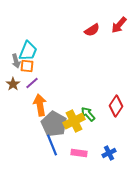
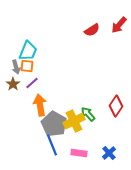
gray arrow: moved 6 px down
blue cross: rotated 16 degrees counterclockwise
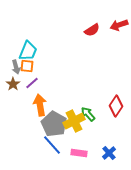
red arrow: rotated 30 degrees clockwise
blue line: rotated 20 degrees counterclockwise
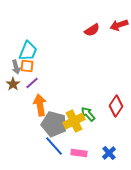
gray pentagon: rotated 15 degrees counterclockwise
blue line: moved 2 px right, 1 px down
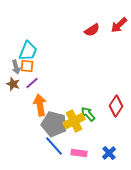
red arrow: rotated 24 degrees counterclockwise
brown star: rotated 16 degrees counterclockwise
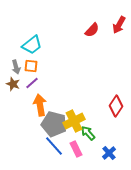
red arrow: rotated 18 degrees counterclockwise
red semicircle: rotated 14 degrees counterclockwise
cyan trapezoid: moved 4 px right, 6 px up; rotated 30 degrees clockwise
orange square: moved 4 px right
green arrow: moved 19 px down
pink rectangle: moved 3 px left, 4 px up; rotated 56 degrees clockwise
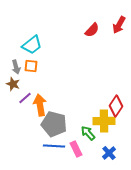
purple line: moved 7 px left, 15 px down
yellow cross: moved 30 px right; rotated 25 degrees clockwise
blue line: rotated 45 degrees counterclockwise
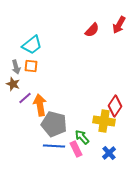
red diamond: moved 1 px left
yellow cross: rotated 10 degrees clockwise
green arrow: moved 6 px left, 4 px down
